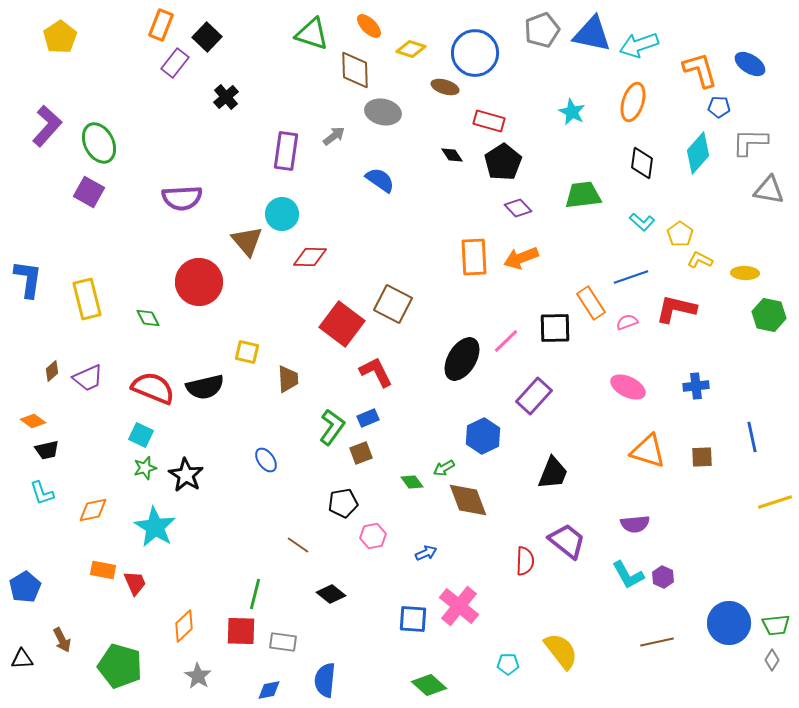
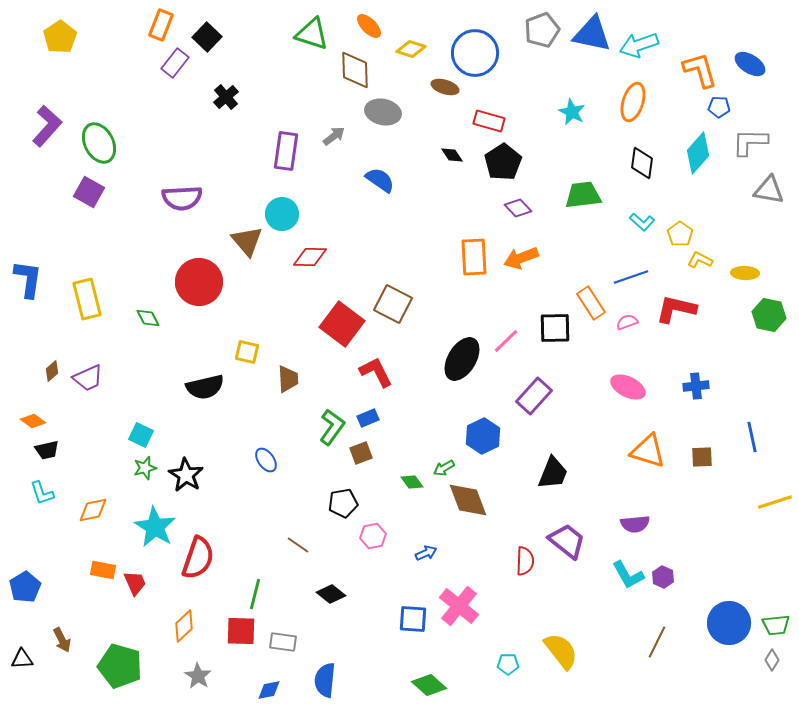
red semicircle at (153, 388): moved 45 px right, 170 px down; rotated 87 degrees clockwise
brown line at (657, 642): rotated 52 degrees counterclockwise
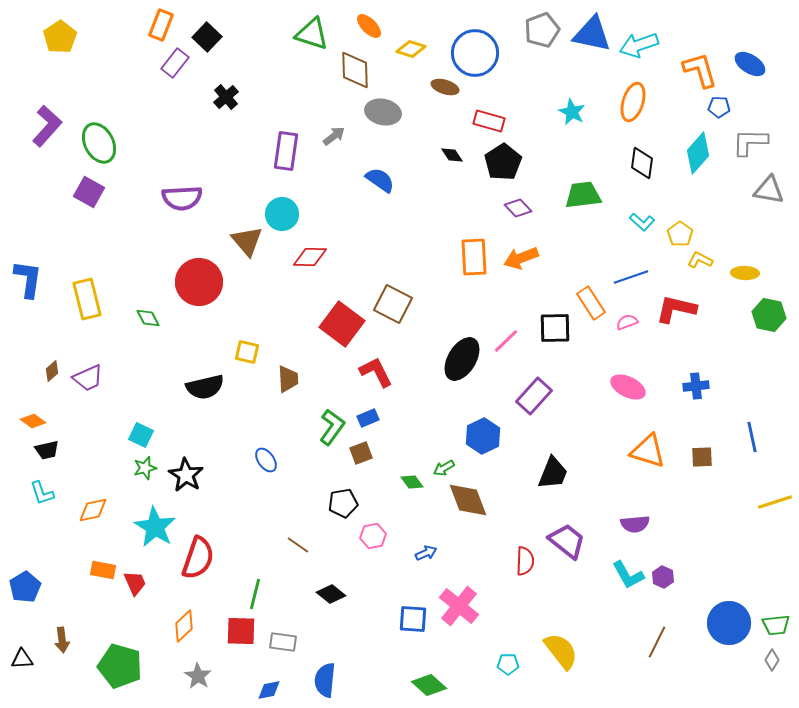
brown arrow at (62, 640): rotated 20 degrees clockwise
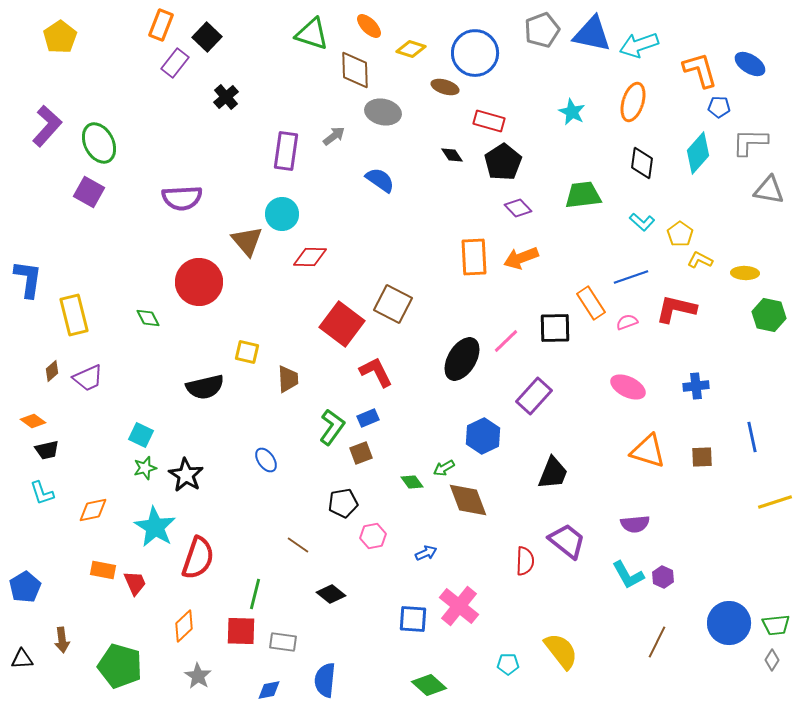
yellow rectangle at (87, 299): moved 13 px left, 16 px down
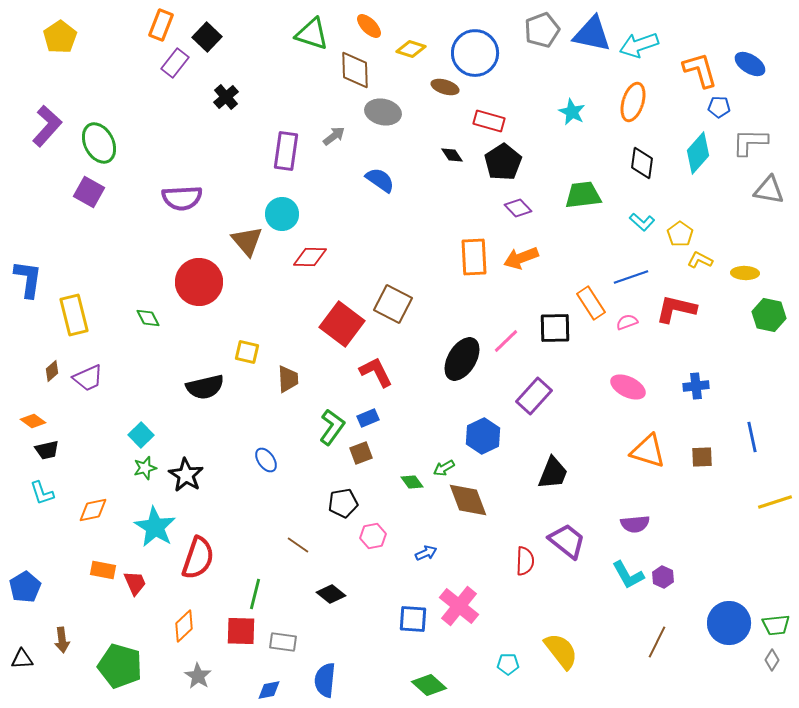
cyan square at (141, 435): rotated 20 degrees clockwise
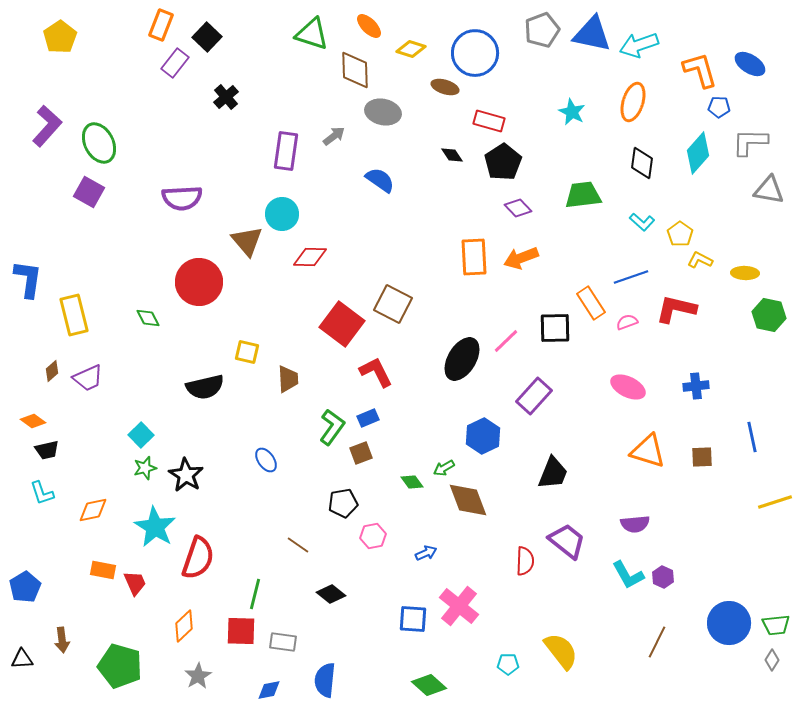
gray star at (198, 676): rotated 8 degrees clockwise
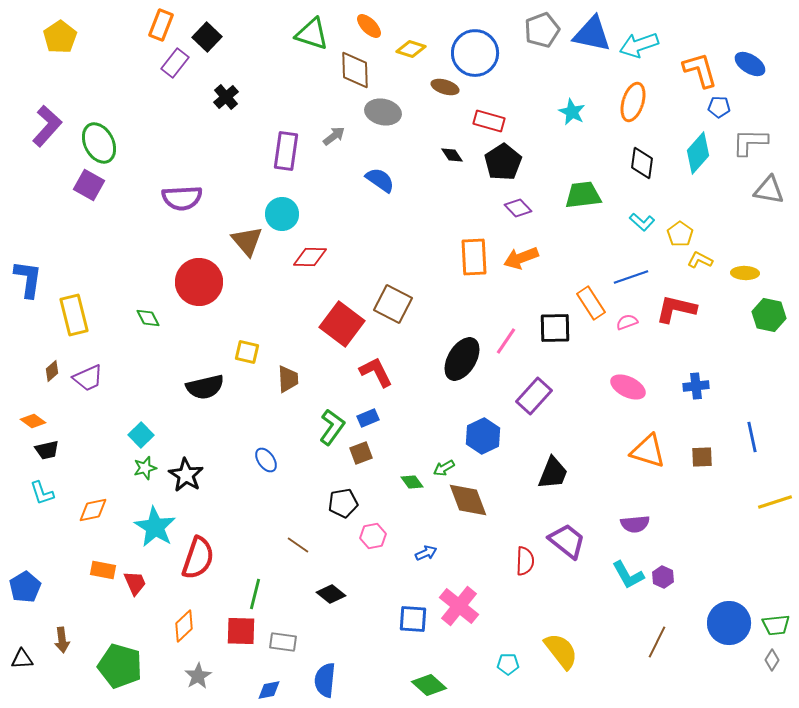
purple square at (89, 192): moved 7 px up
pink line at (506, 341): rotated 12 degrees counterclockwise
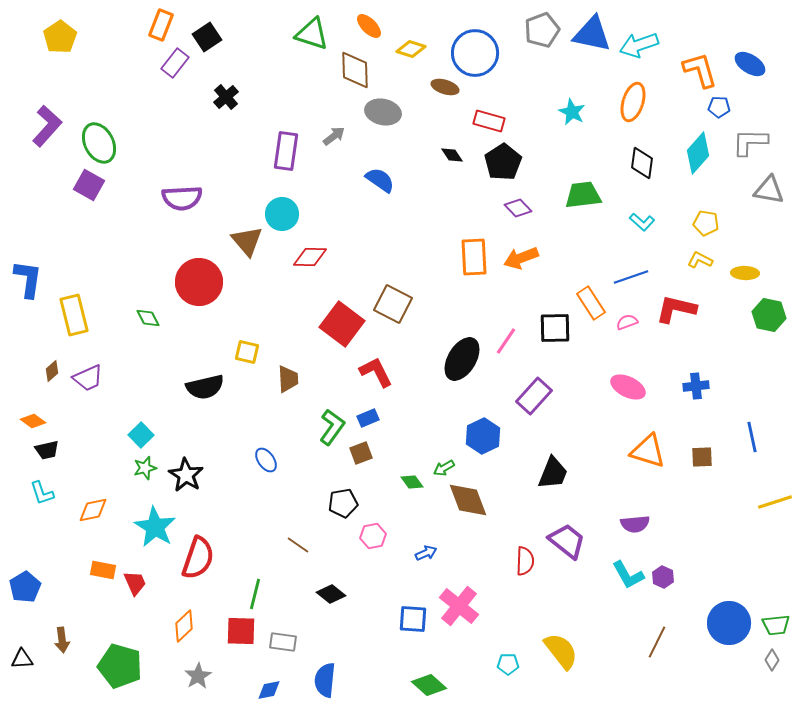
black square at (207, 37): rotated 12 degrees clockwise
yellow pentagon at (680, 234): moved 26 px right, 11 px up; rotated 25 degrees counterclockwise
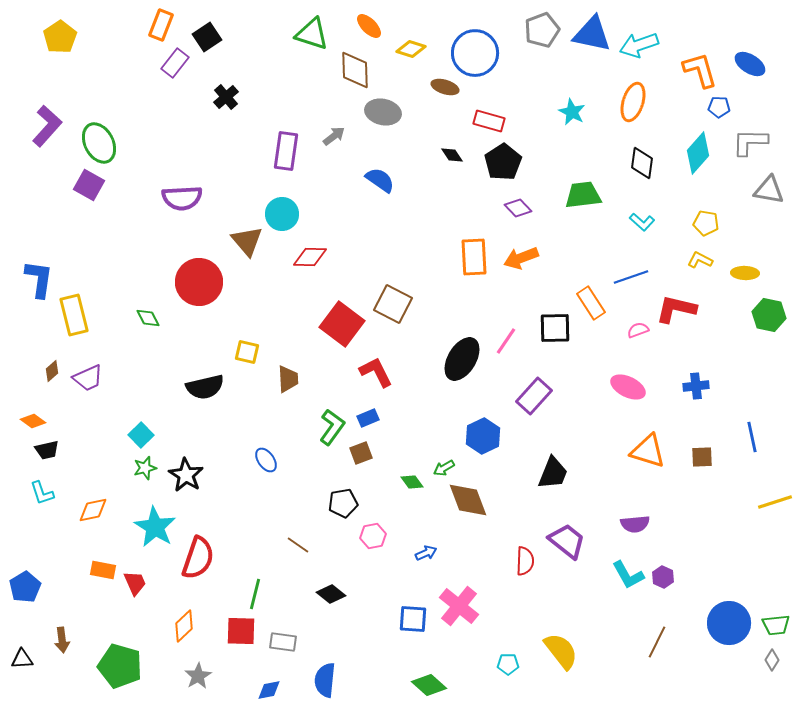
blue L-shape at (28, 279): moved 11 px right
pink semicircle at (627, 322): moved 11 px right, 8 px down
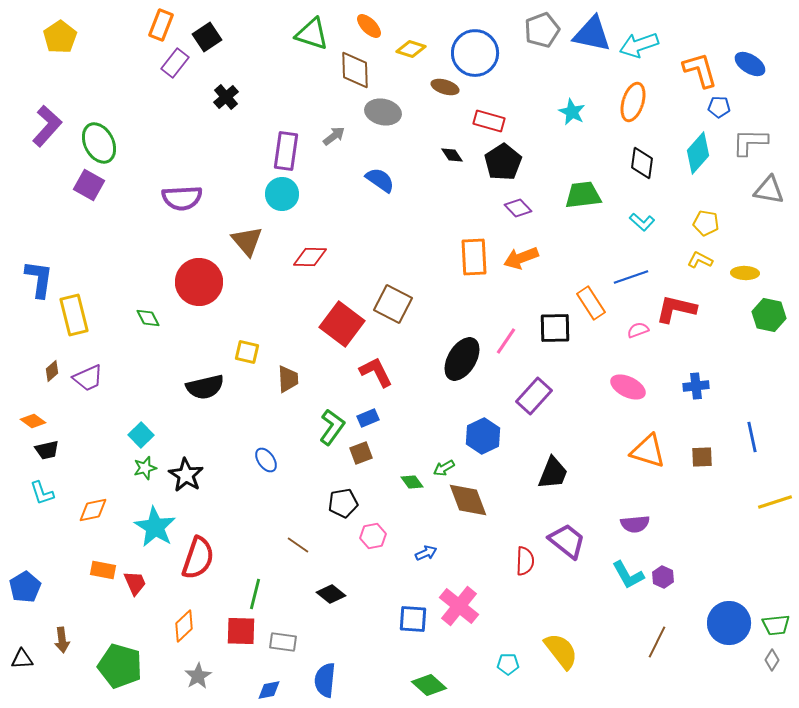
cyan circle at (282, 214): moved 20 px up
